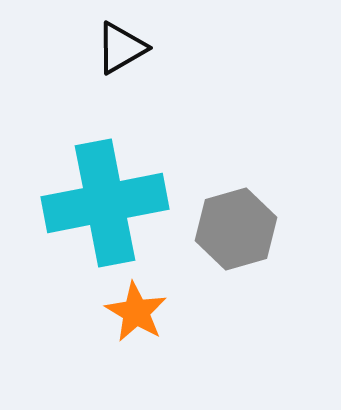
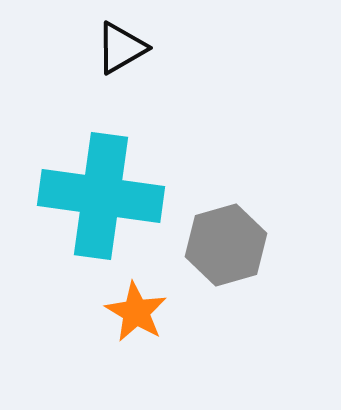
cyan cross: moved 4 px left, 7 px up; rotated 19 degrees clockwise
gray hexagon: moved 10 px left, 16 px down
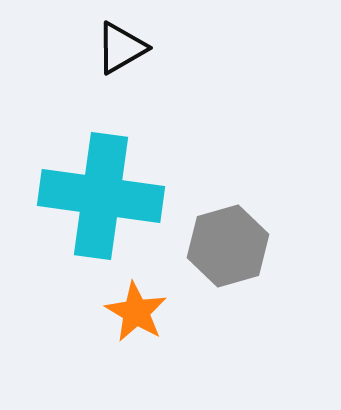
gray hexagon: moved 2 px right, 1 px down
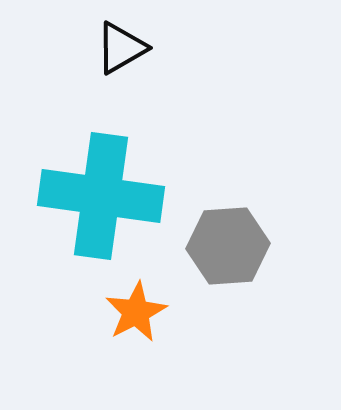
gray hexagon: rotated 12 degrees clockwise
orange star: rotated 14 degrees clockwise
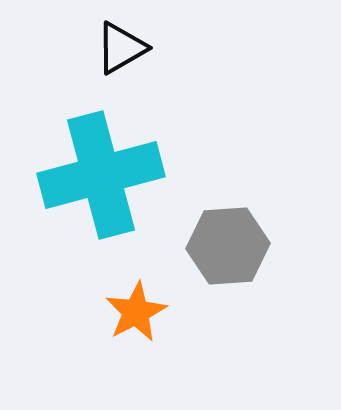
cyan cross: moved 21 px up; rotated 23 degrees counterclockwise
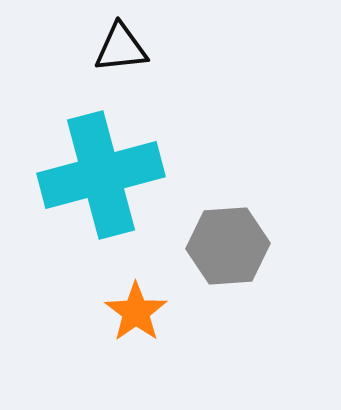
black triangle: rotated 24 degrees clockwise
orange star: rotated 8 degrees counterclockwise
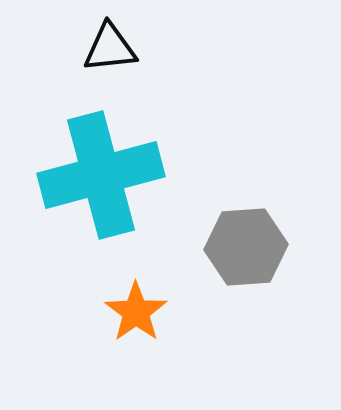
black triangle: moved 11 px left
gray hexagon: moved 18 px right, 1 px down
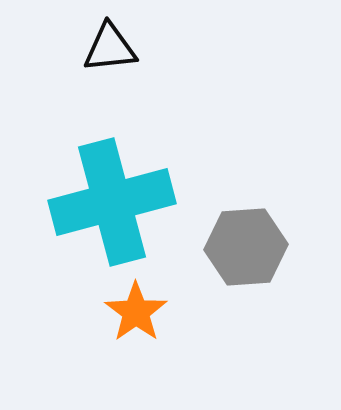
cyan cross: moved 11 px right, 27 px down
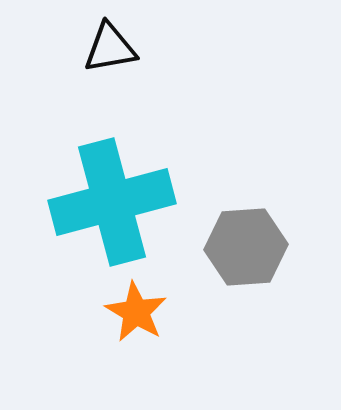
black triangle: rotated 4 degrees counterclockwise
orange star: rotated 6 degrees counterclockwise
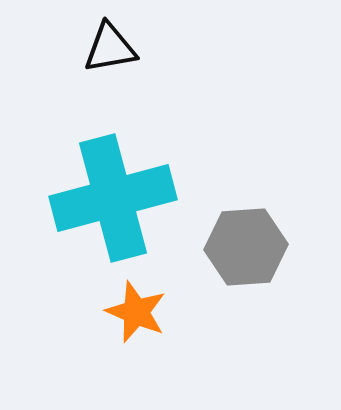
cyan cross: moved 1 px right, 4 px up
orange star: rotated 8 degrees counterclockwise
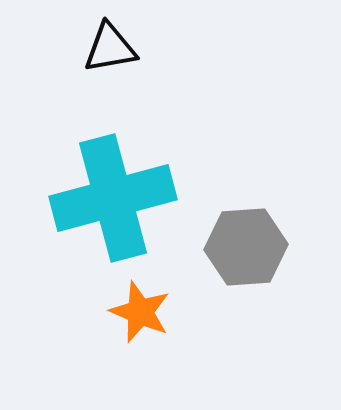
orange star: moved 4 px right
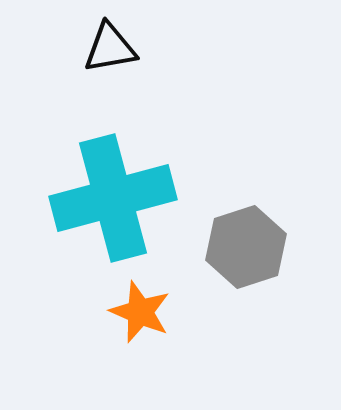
gray hexagon: rotated 14 degrees counterclockwise
